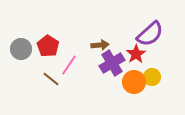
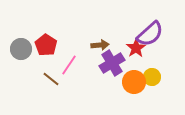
red pentagon: moved 2 px left, 1 px up
red star: moved 6 px up
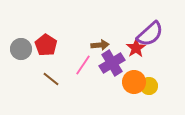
pink line: moved 14 px right
yellow circle: moved 3 px left, 9 px down
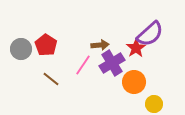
yellow circle: moved 5 px right, 18 px down
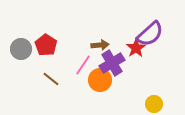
orange circle: moved 34 px left, 2 px up
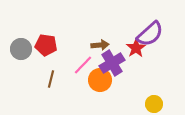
red pentagon: rotated 25 degrees counterclockwise
pink line: rotated 10 degrees clockwise
brown line: rotated 66 degrees clockwise
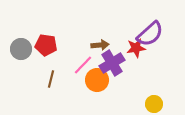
red star: rotated 24 degrees clockwise
orange circle: moved 3 px left
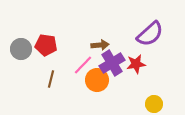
red star: moved 16 px down
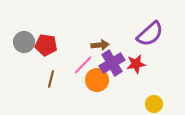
gray circle: moved 3 px right, 7 px up
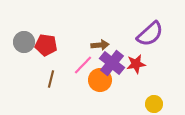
purple cross: rotated 20 degrees counterclockwise
orange circle: moved 3 px right
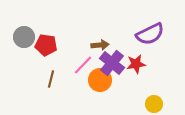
purple semicircle: rotated 16 degrees clockwise
gray circle: moved 5 px up
